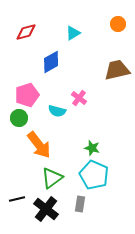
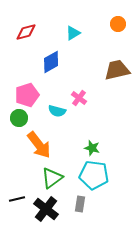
cyan pentagon: rotated 16 degrees counterclockwise
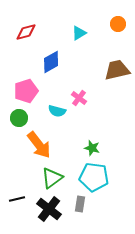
cyan triangle: moved 6 px right
pink pentagon: moved 1 px left, 4 px up
cyan pentagon: moved 2 px down
black cross: moved 3 px right
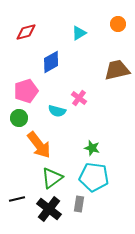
gray rectangle: moved 1 px left
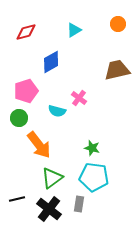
cyan triangle: moved 5 px left, 3 px up
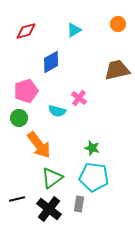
red diamond: moved 1 px up
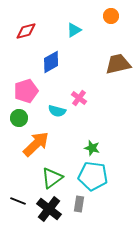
orange circle: moved 7 px left, 8 px up
brown trapezoid: moved 1 px right, 6 px up
orange arrow: moved 3 px left, 1 px up; rotated 96 degrees counterclockwise
cyan pentagon: moved 1 px left, 1 px up
black line: moved 1 px right, 2 px down; rotated 35 degrees clockwise
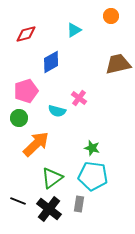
red diamond: moved 3 px down
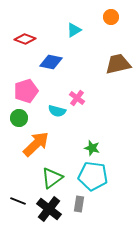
orange circle: moved 1 px down
red diamond: moved 1 px left, 5 px down; rotated 35 degrees clockwise
blue diamond: rotated 40 degrees clockwise
pink cross: moved 2 px left
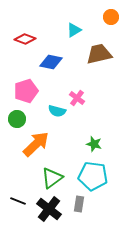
brown trapezoid: moved 19 px left, 10 px up
green circle: moved 2 px left, 1 px down
green star: moved 2 px right, 4 px up
